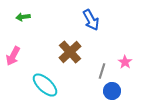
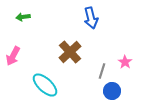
blue arrow: moved 2 px up; rotated 15 degrees clockwise
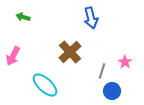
green arrow: rotated 24 degrees clockwise
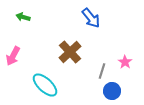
blue arrow: rotated 25 degrees counterclockwise
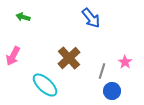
brown cross: moved 1 px left, 6 px down
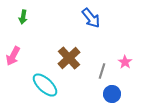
green arrow: rotated 96 degrees counterclockwise
blue circle: moved 3 px down
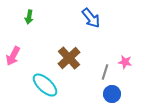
green arrow: moved 6 px right
pink star: rotated 24 degrees counterclockwise
gray line: moved 3 px right, 1 px down
